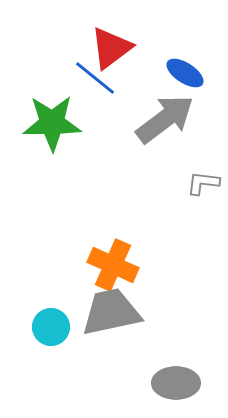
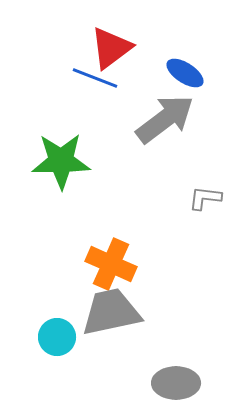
blue line: rotated 18 degrees counterclockwise
green star: moved 9 px right, 38 px down
gray L-shape: moved 2 px right, 15 px down
orange cross: moved 2 px left, 1 px up
cyan circle: moved 6 px right, 10 px down
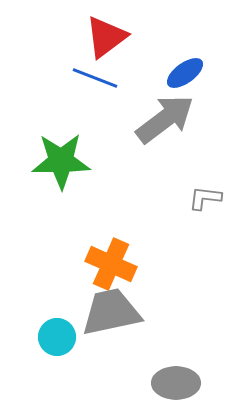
red triangle: moved 5 px left, 11 px up
blue ellipse: rotated 69 degrees counterclockwise
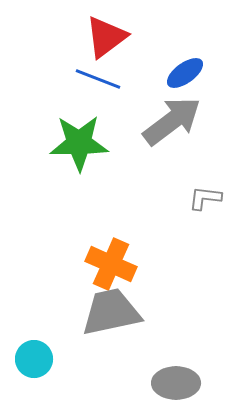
blue line: moved 3 px right, 1 px down
gray arrow: moved 7 px right, 2 px down
green star: moved 18 px right, 18 px up
cyan circle: moved 23 px left, 22 px down
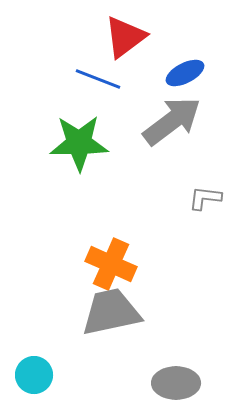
red triangle: moved 19 px right
blue ellipse: rotated 9 degrees clockwise
cyan circle: moved 16 px down
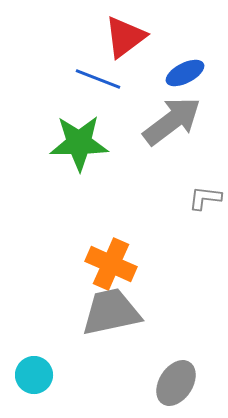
gray ellipse: rotated 57 degrees counterclockwise
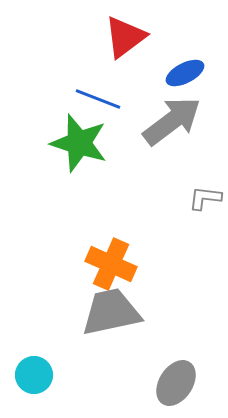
blue line: moved 20 px down
green star: rotated 18 degrees clockwise
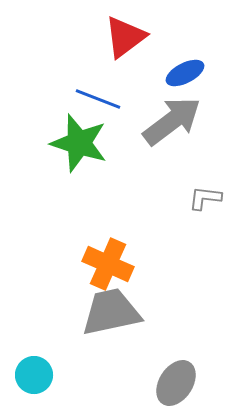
orange cross: moved 3 px left
